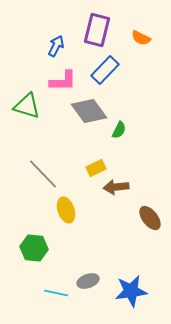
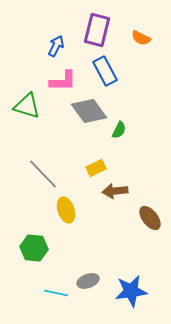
blue rectangle: moved 1 px down; rotated 72 degrees counterclockwise
brown arrow: moved 1 px left, 4 px down
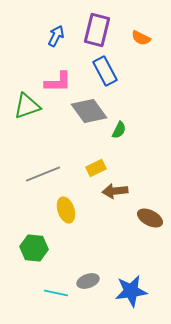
blue arrow: moved 10 px up
pink L-shape: moved 5 px left, 1 px down
green triangle: rotated 36 degrees counterclockwise
gray line: rotated 68 degrees counterclockwise
brown ellipse: rotated 25 degrees counterclockwise
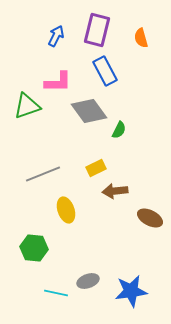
orange semicircle: rotated 48 degrees clockwise
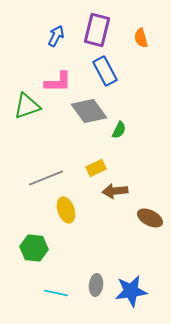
gray line: moved 3 px right, 4 px down
gray ellipse: moved 8 px right, 4 px down; rotated 65 degrees counterclockwise
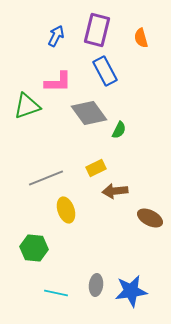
gray diamond: moved 2 px down
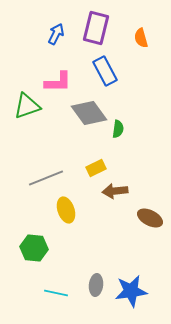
purple rectangle: moved 1 px left, 2 px up
blue arrow: moved 2 px up
green semicircle: moved 1 px left, 1 px up; rotated 18 degrees counterclockwise
